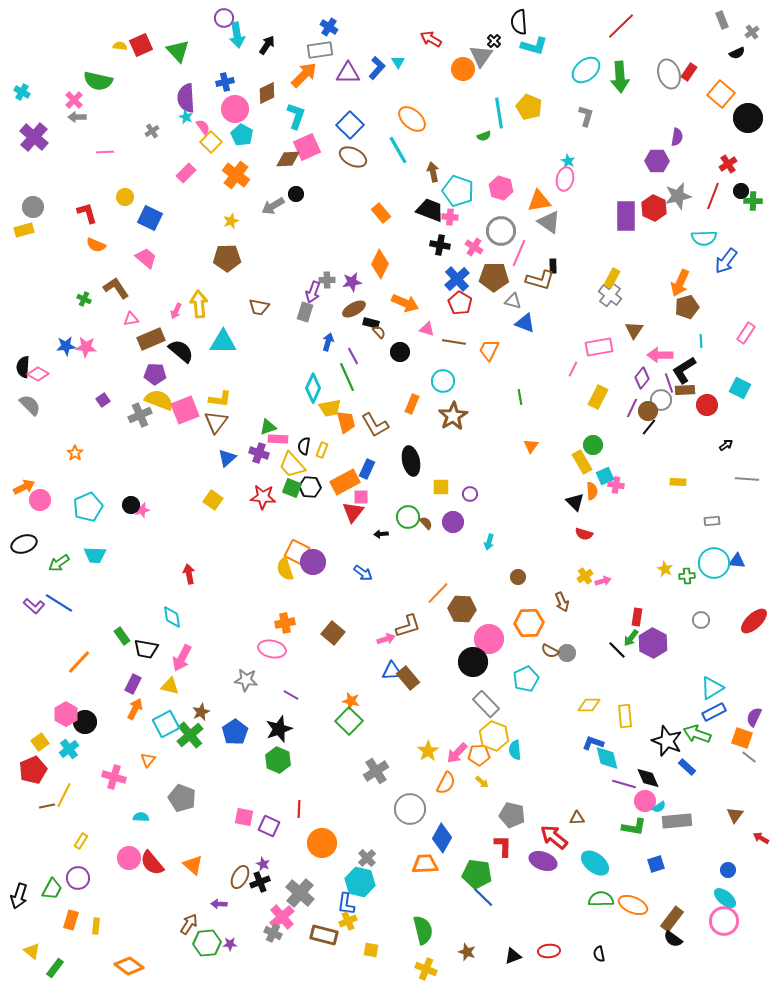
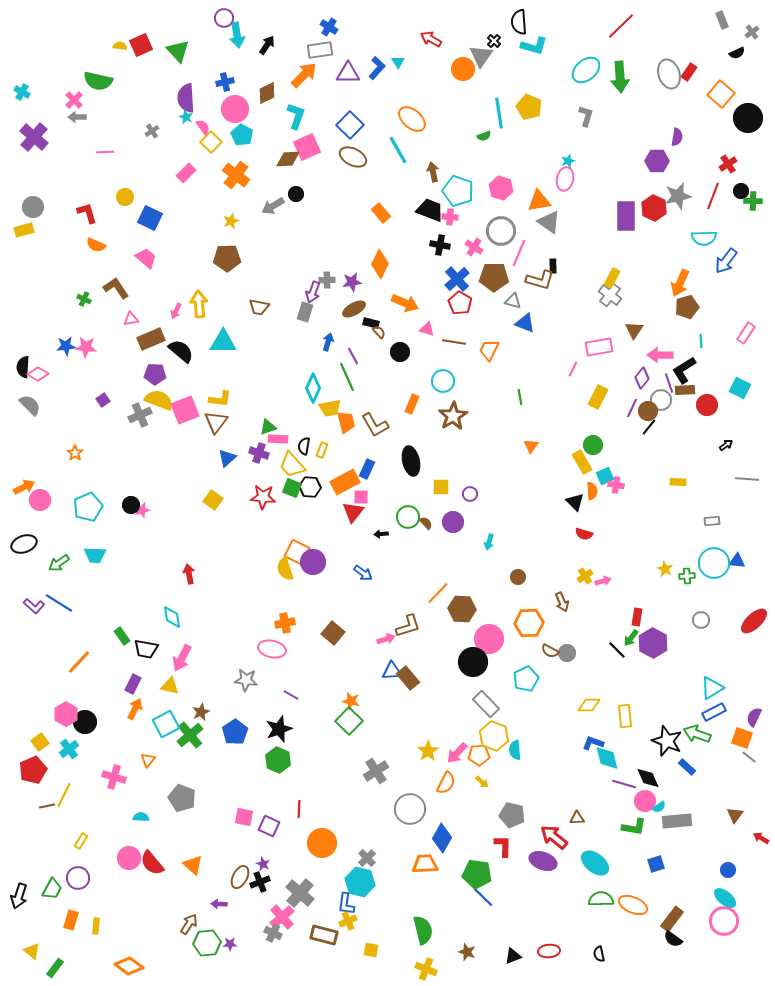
cyan star at (568, 161): rotated 24 degrees clockwise
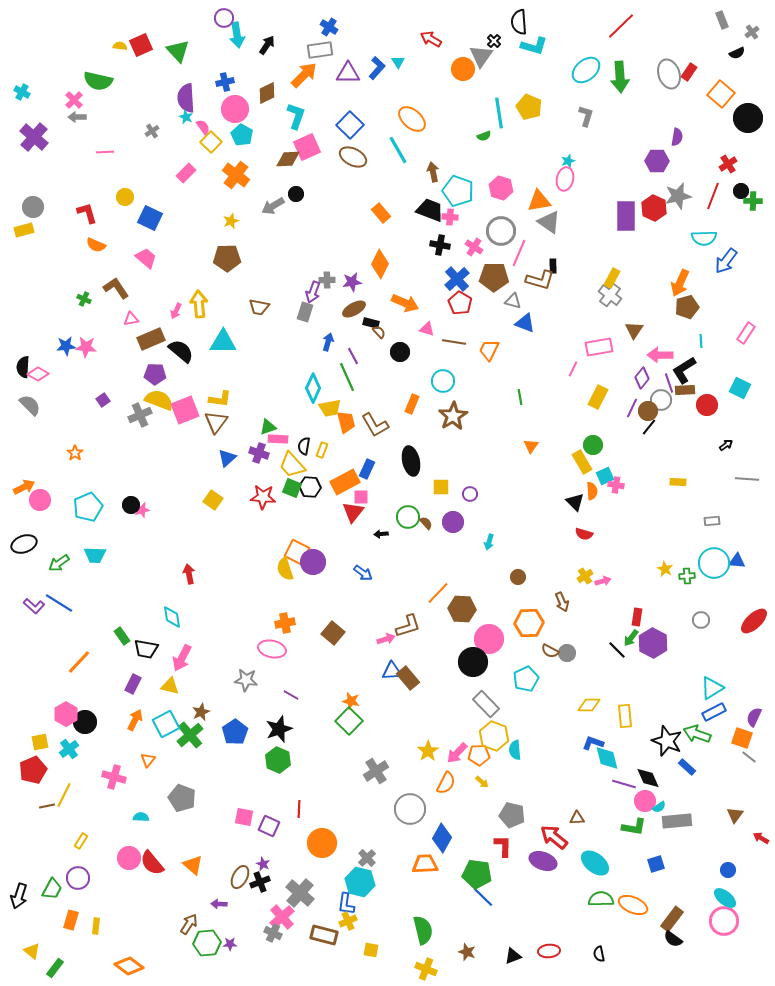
orange arrow at (135, 709): moved 11 px down
yellow square at (40, 742): rotated 24 degrees clockwise
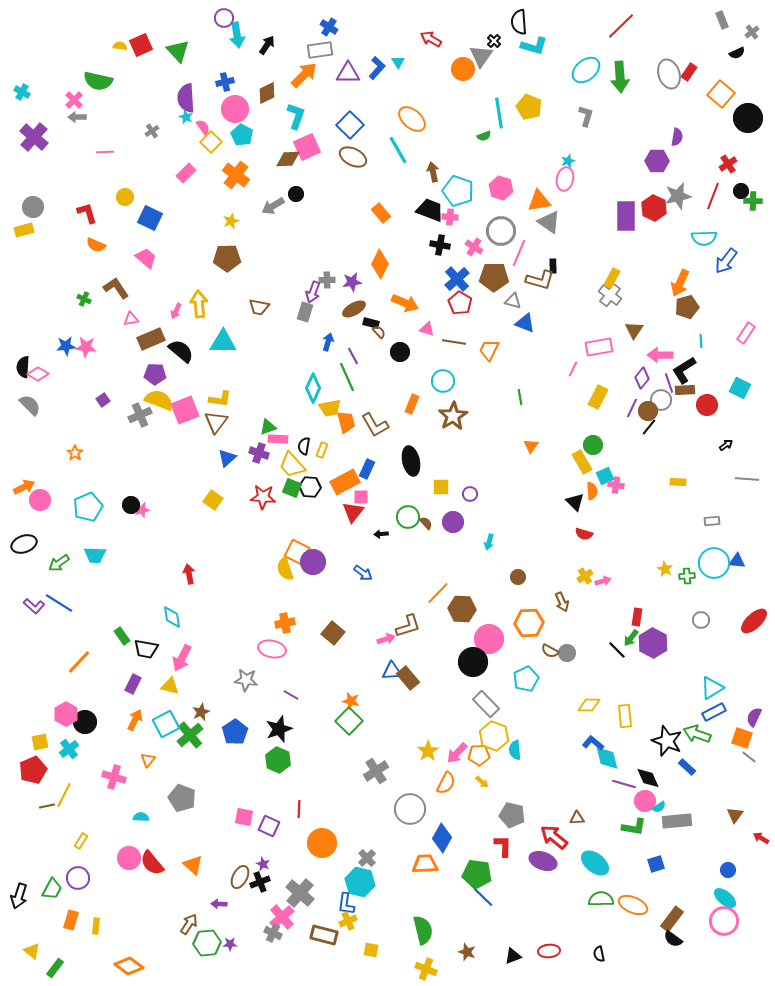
blue L-shape at (593, 743): rotated 20 degrees clockwise
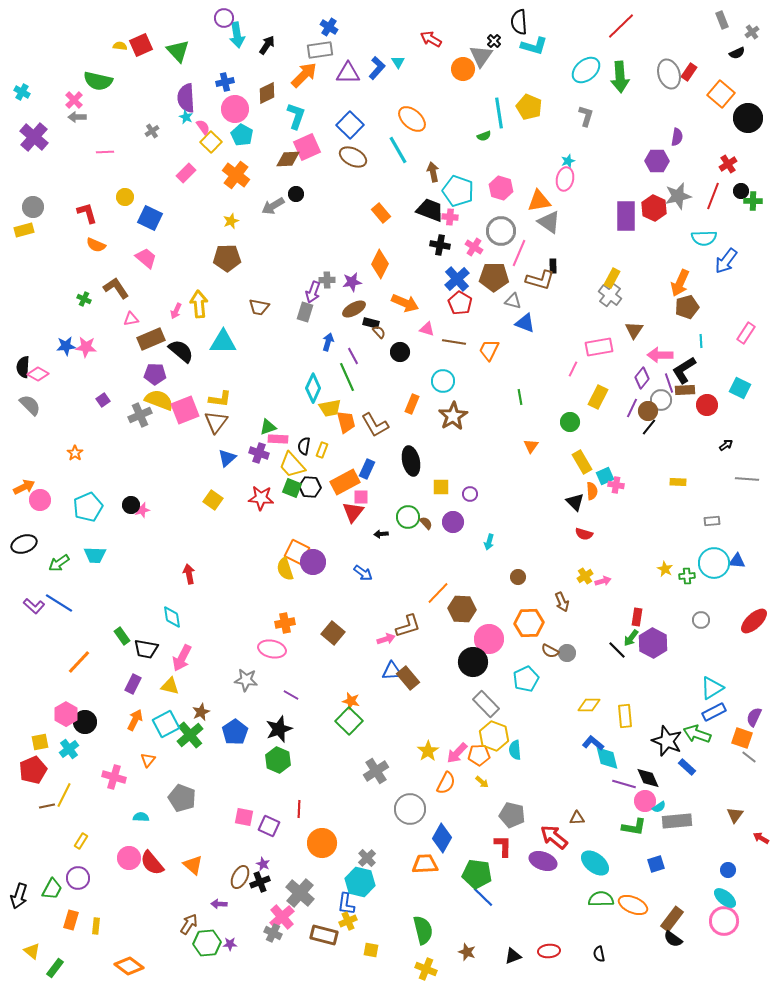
green circle at (593, 445): moved 23 px left, 23 px up
red star at (263, 497): moved 2 px left, 1 px down
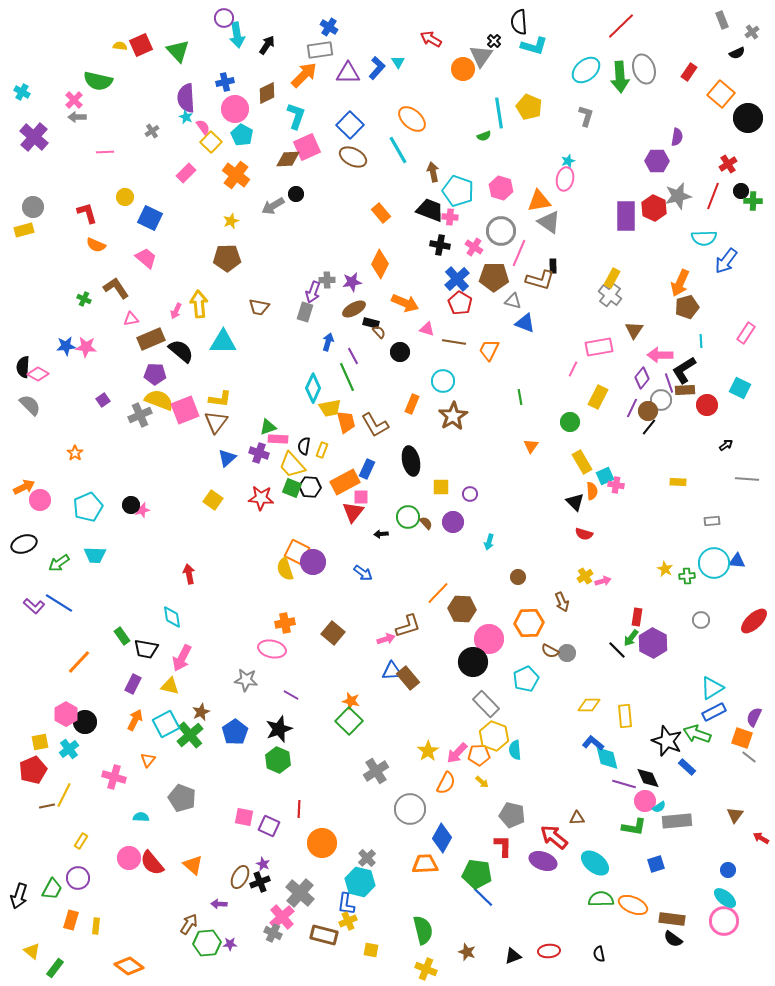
gray ellipse at (669, 74): moved 25 px left, 5 px up
brown rectangle at (672, 919): rotated 60 degrees clockwise
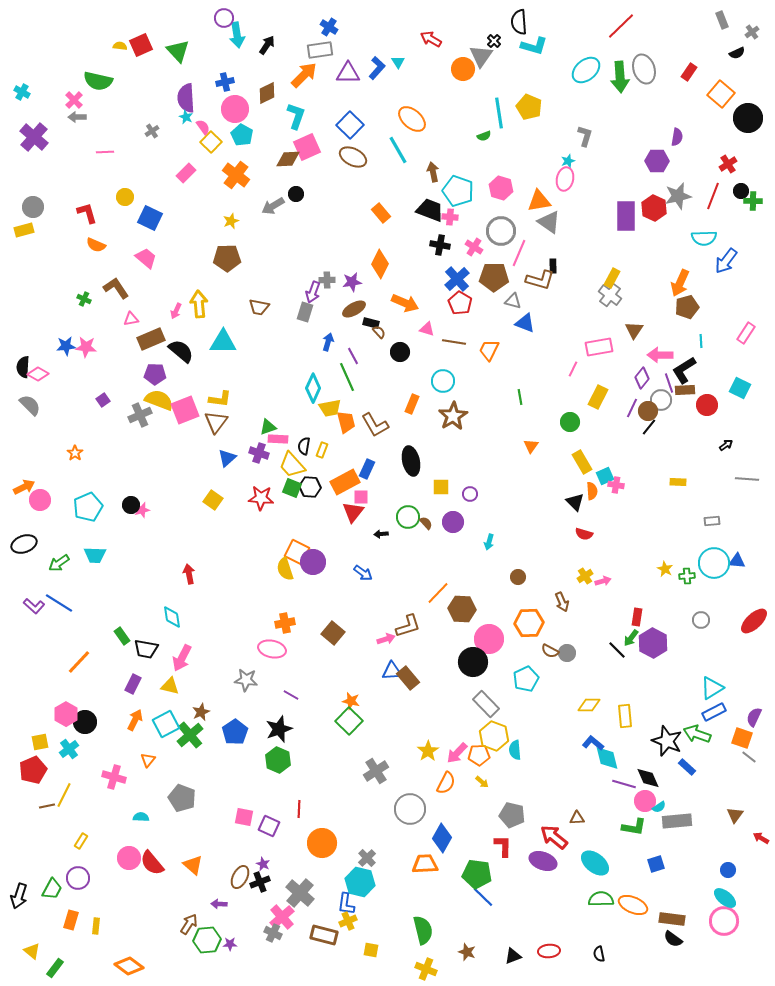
gray L-shape at (586, 116): moved 1 px left, 20 px down
green hexagon at (207, 943): moved 3 px up
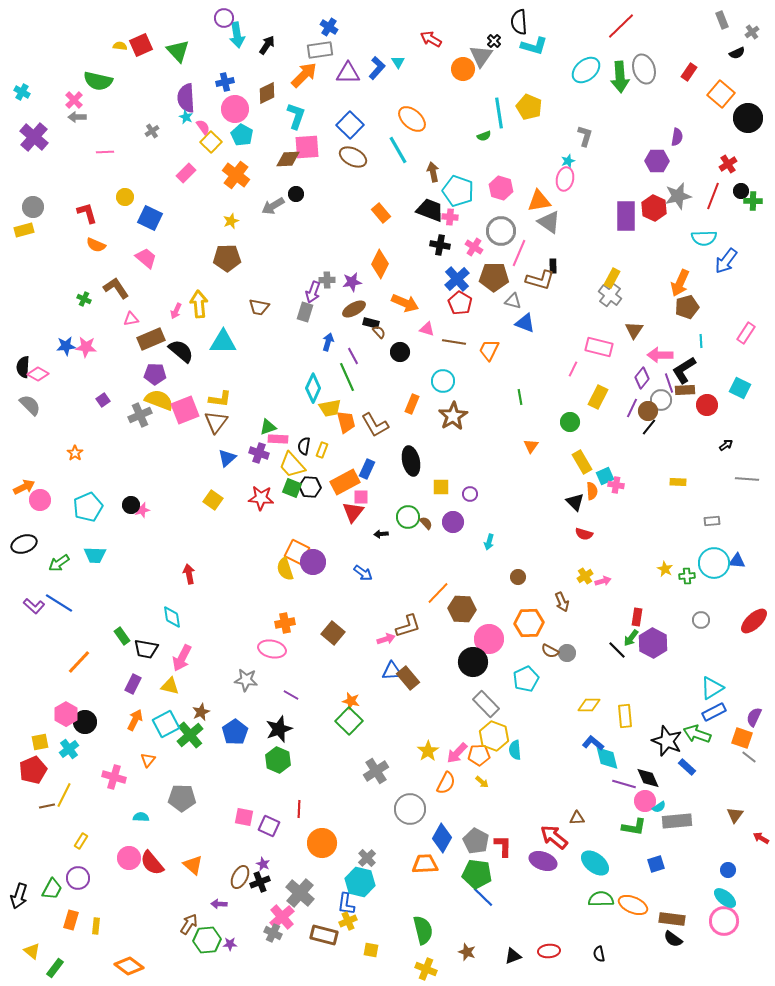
pink square at (307, 147): rotated 20 degrees clockwise
pink rectangle at (599, 347): rotated 24 degrees clockwise
gray pentagon at (182, 798): rotated 20 degrees counterclockwise
gray pentagon at (512, 815): moved 36 px left, 26 px down; rotated 15 degrees clockwise
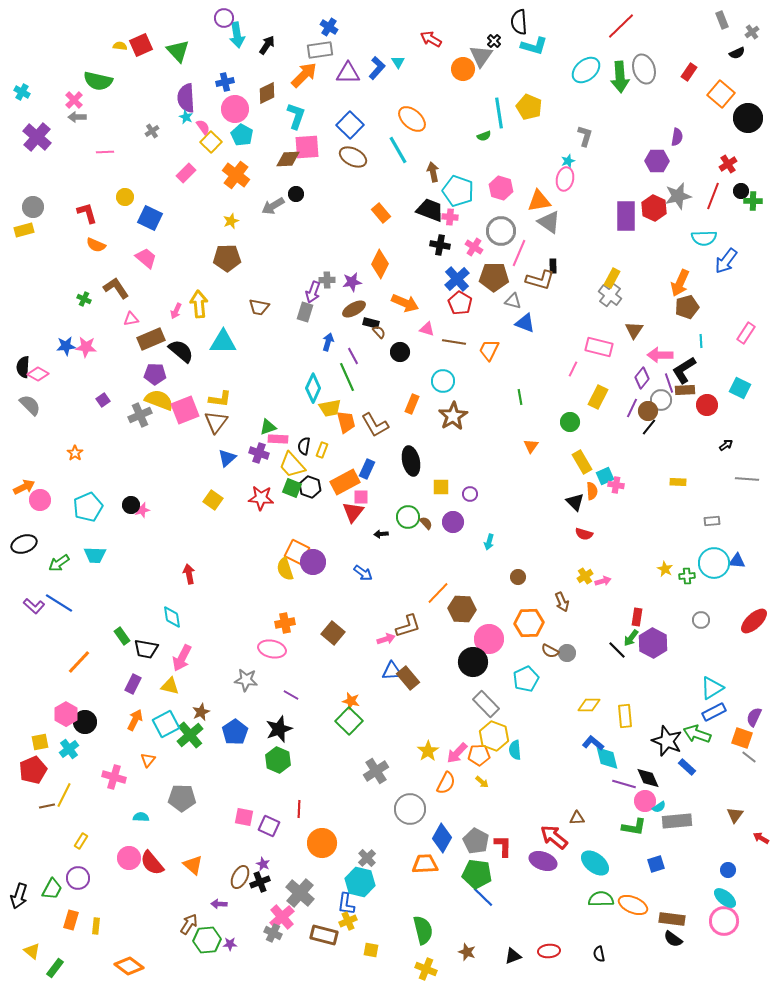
purple cross at (34, 137): moved 3 px right
black hexagon at (310, 487): rotated 15 degrees clockwise
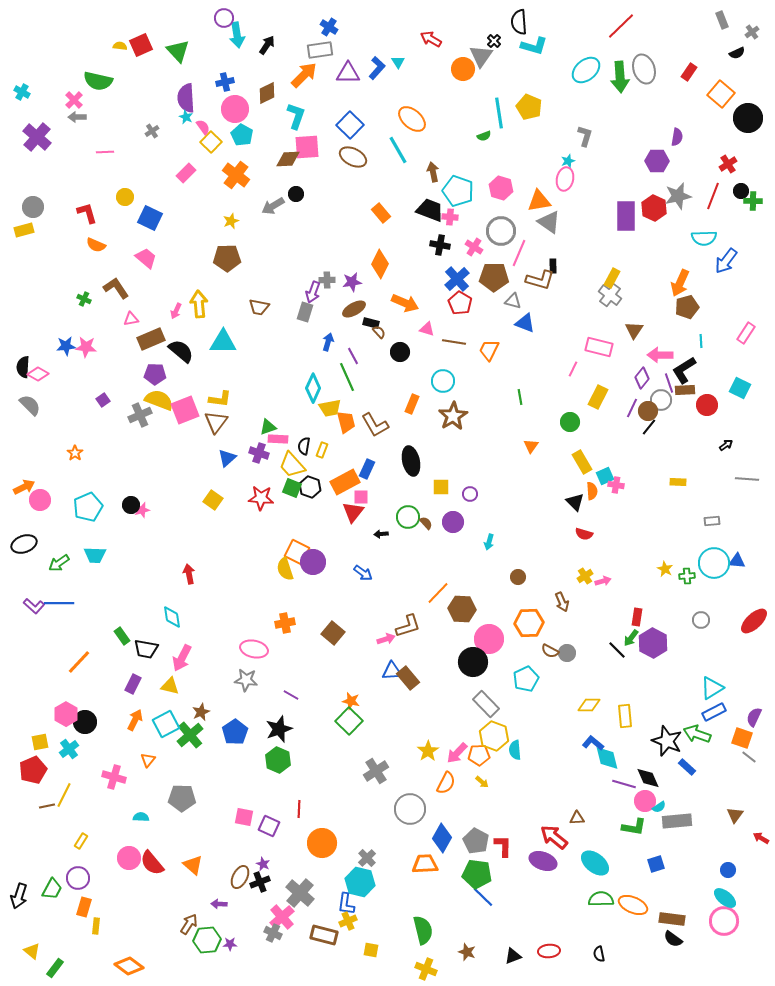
blue line at (59, 603): rotated 32 degrees counterclockwise
pink ellipse at (272, 649): moved 18 px left
orange rectangle at (71, 920): moved 13 px right, 13 px up
